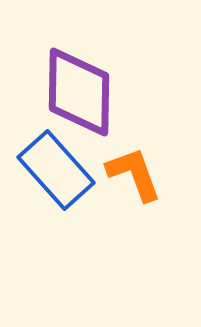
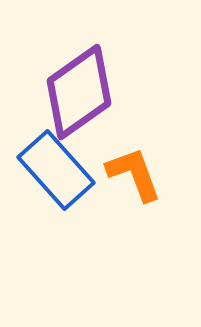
purple diamond: rotated 54 degrees clockwise
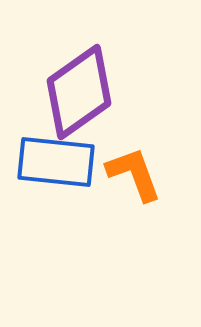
blue rectangle: moved 8 px up; rotated 42 degrees counterclockwise
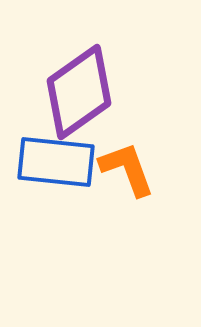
orange L-shape: moved 7 px left, 5 px up
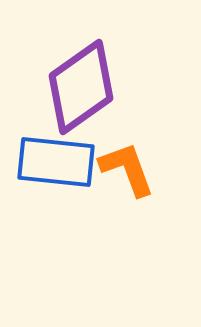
purple diamond: moved 2 px right, 5 px up
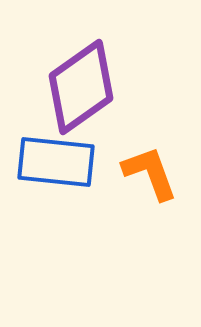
orange L-shape: moved 23 px right, 4 px down
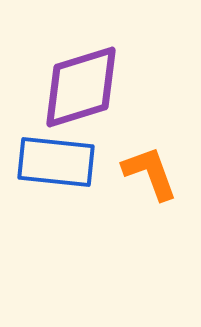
purple diamond: rotated 18 degrees clockwise
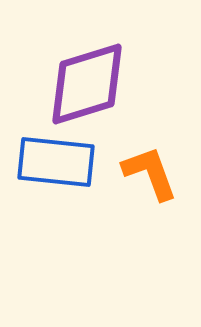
purple diamond: moved 6 px right, 3 px up
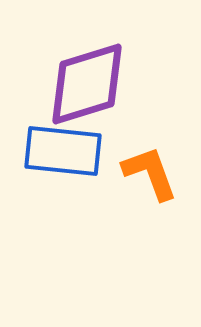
blue rectangle: moved 7 px right, 11 px up
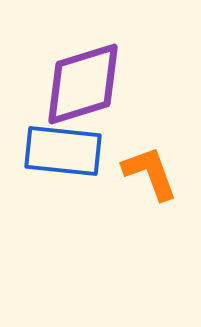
purple diamond: moved 4 px left
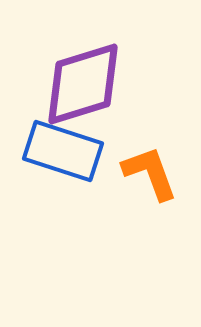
blue rectangle: rotated 12 degrees clockwise
